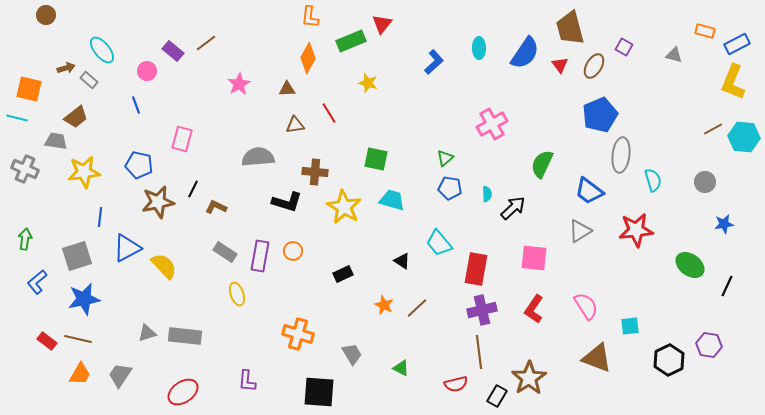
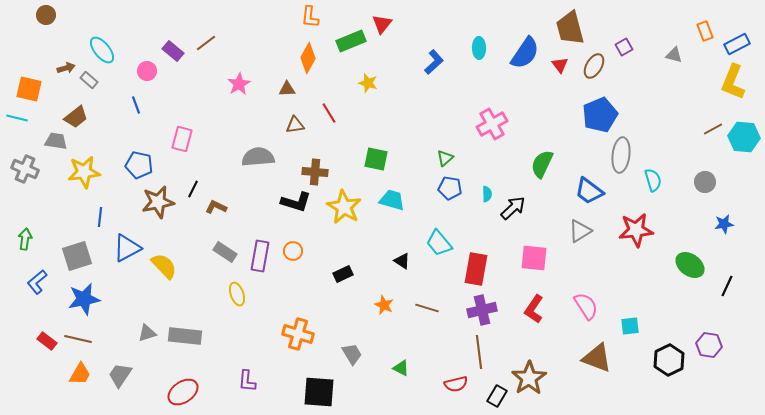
orange rectangle at (705, 31): rotated 54 degrees clockwise
purple square at (624, 47): rotated 30 degrees clockwise
black L-shape at (287, 202): moved 9 px right
brown line at (417, 308): moved 10 px right; rotated 60 degrees clockwise
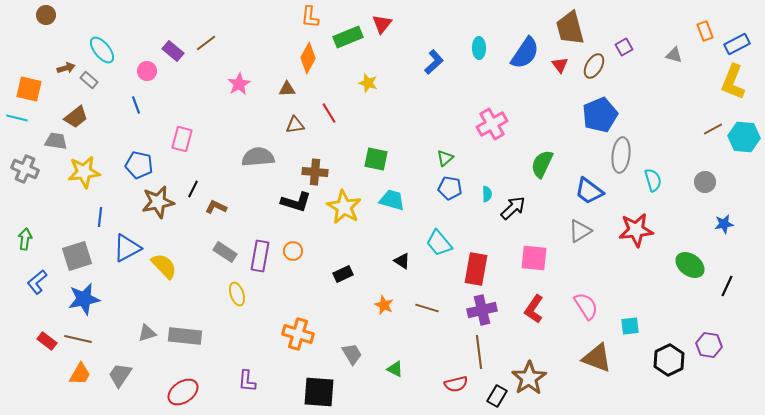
green rectangle at (351, 41): moved 3 px left, 4 px up
green triangle at (401, 368): moved 6 px left, 1 px down
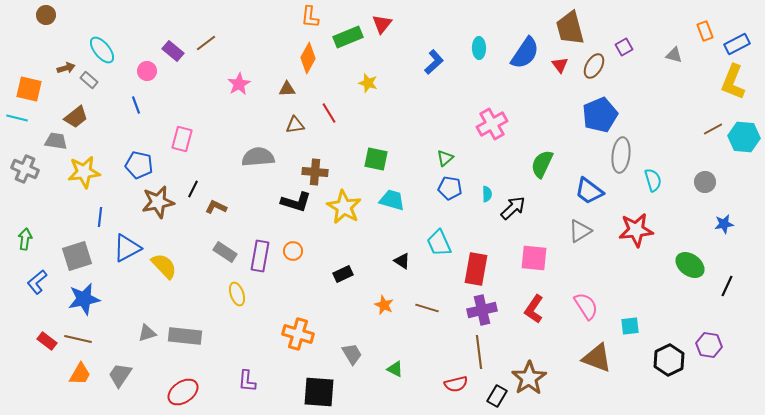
cyan trapezoid at (439, 243): rotated 16 degrees clockwise
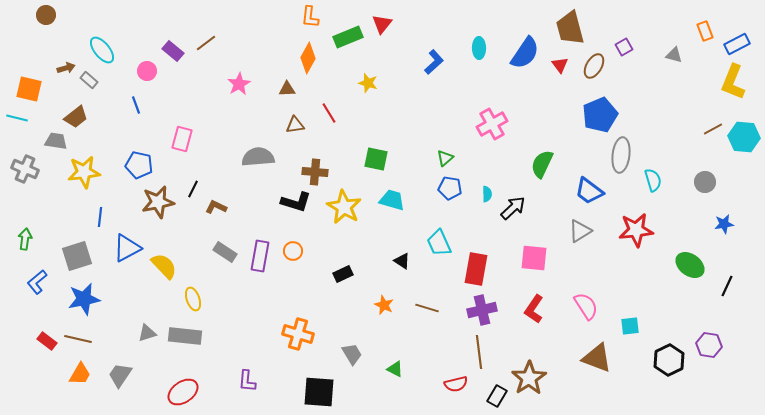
yellow ellipse at (237, 294): moved 44 px left, 5 px down
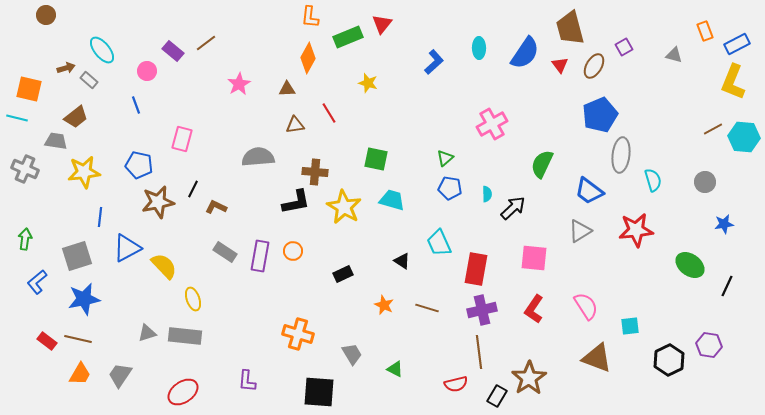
black L-shape at (296, 202): rotated 28 degrees counterclockwise
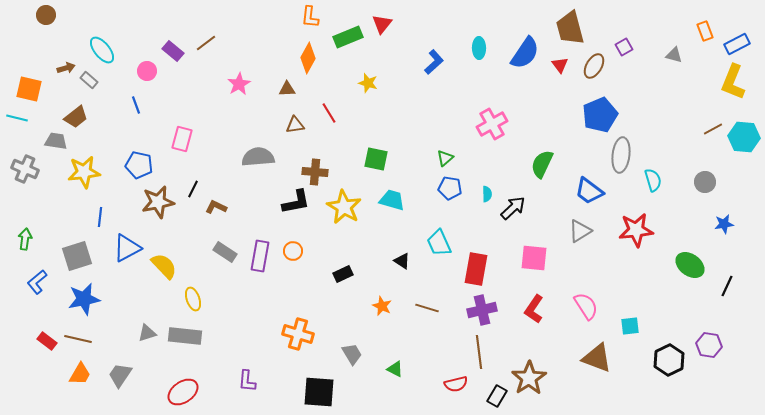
orange star at (384, 305): moved 2 px left, 1 px down
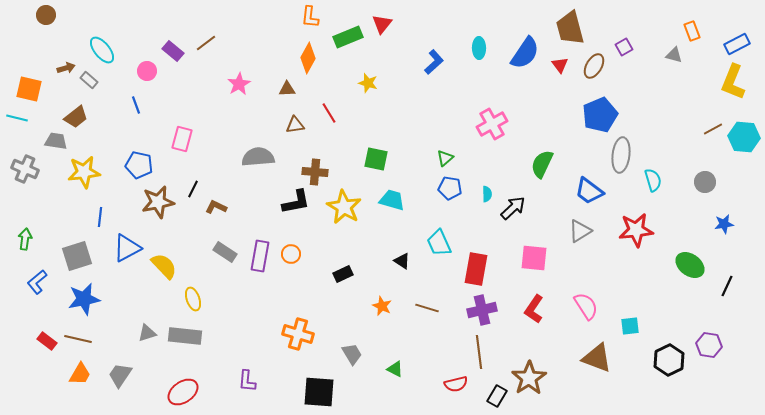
orange rectangle at (705, 31): moved 13 px left
orange circle at (293, 251): moved 2 px left, 3 px down
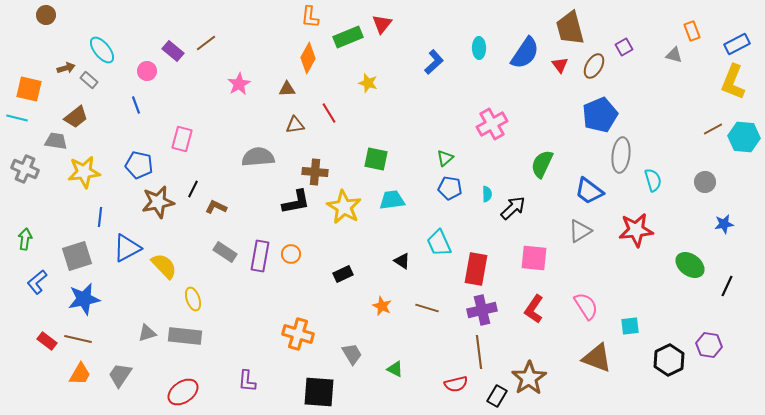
cyan trapezoid at (392, 200): rotated 24 degrees counterclockwise
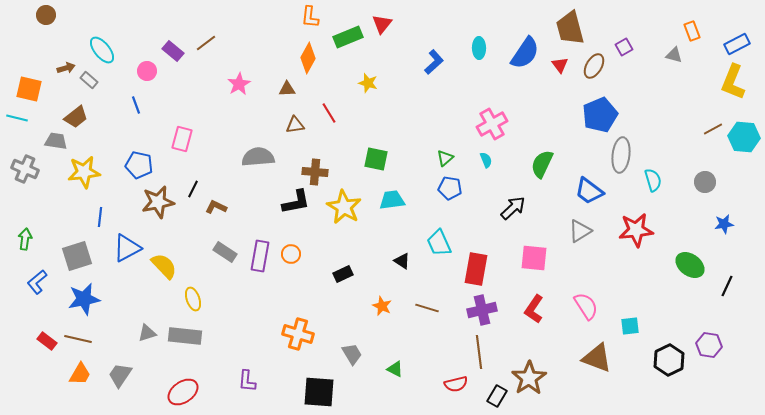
cyan semicircle at (487, 194): moved 1 px left, 34 px up; rotated 21 degrees counterclockwise
